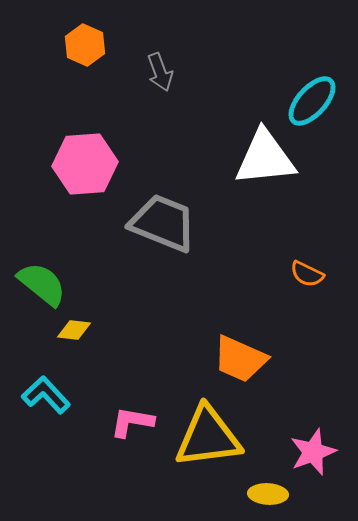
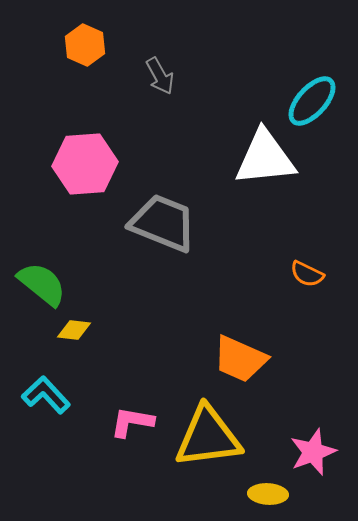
gray arrow: moved 4 px down; rotated 9 degrees counterclockwise
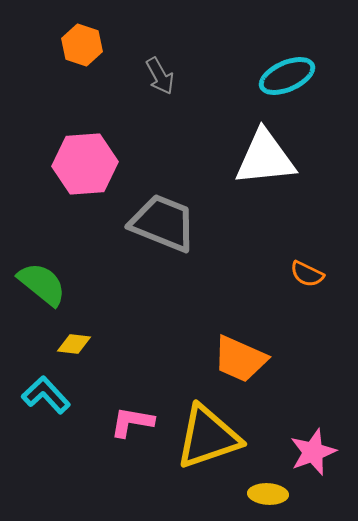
orange hexagon: moved 3 px left; rotated 6 degrees counterclockwise
cyan ellipse: moved 25 px left, 25 px up; rotated 24 degrees clockwise
yellow diamond: moved 14 px down
yellow triangle: rotated 12 degrees counterclockwise
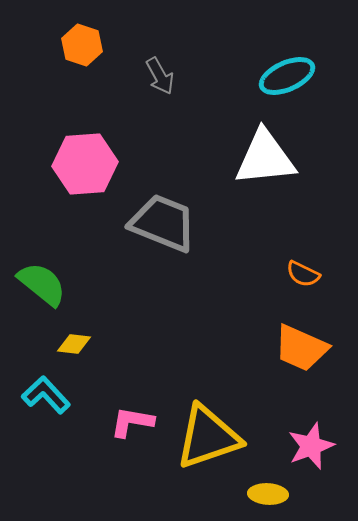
orange semicircle: moved 4 px left
orange trapezoid: moved 61 px right, 11 px up
pink star: moved 2 px left, 6 px up
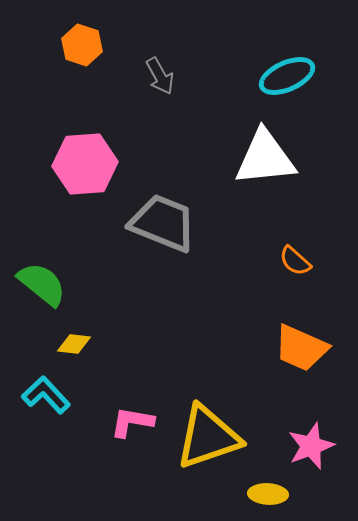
orange semicircle: moved 8 px left, 13 px up; rotated 16 degrees clockwise
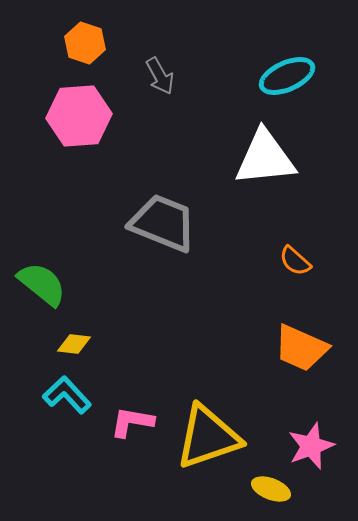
orange hexagon: moved 3 px right, 2 px up
pink hexagon: moved 6 px left, 48 px up
cyan L-shape: moved 21 px right
yellow ellipse: moved 3 px right, 5 px up; rotated 18 degrees clockwise
